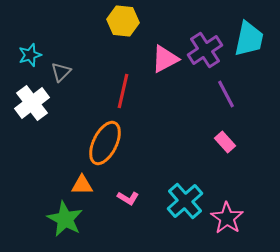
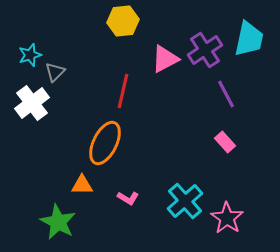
yellow hexagon: rotated 12 degrees counterclockwise
gray triangle: moved 6 px left
green star: moved 7 px left, 3 px down
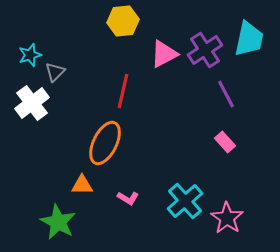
pink triangle: moved 1 px left, 5 px up
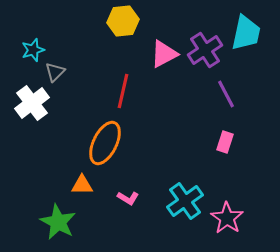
cyan trapezoid: moved 3 px left, 6 px up
cyan star: moved 3 px right, 5 px up
pink rectangle: rotated 60 degrees clockwise
cyan cross: rotated 6 degrees clockwise
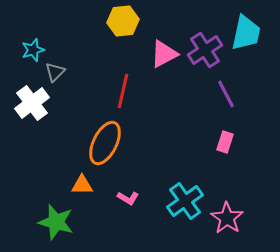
green star: moved 2 px left; rotated 12 degrees counterclockwise
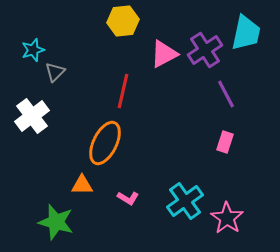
white cross: moved 13 px down
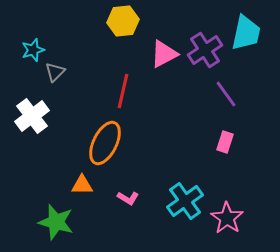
purple line: rotated 8 degrees counterclockwise
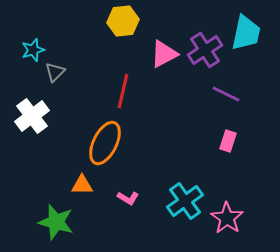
purple line: rotated 28 degrees counterclockwise
pink rectangle: moved 3 px right, 1 px up
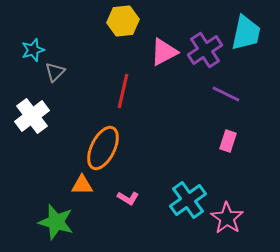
pink triangle: moved 2 px up
orange ellipse: moved 2 px left, 5 px down
cyan cross: moved 3 px right, 1 px up
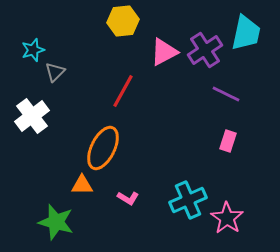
red line: rotated 16 degrees clockwise
cyan cross: rotated 12 degrees clockwise
